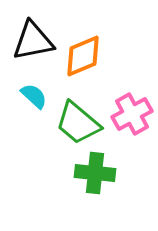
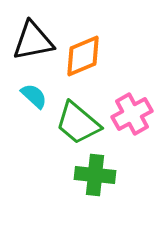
green cross: moved 2 px down
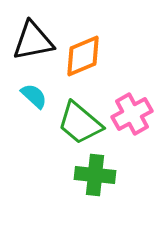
green trapezoid: moved 2 px right
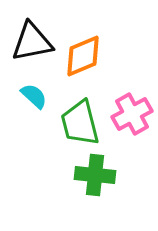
black triangle: moved 1 px left, 1 px down
green trapezoid: rotated 36 degrees clockwise
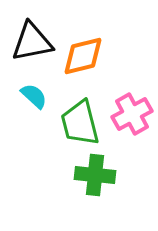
orange diamond: rotated 9 degrees clockwise
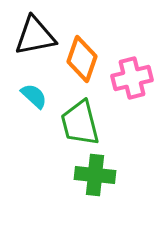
black triangle: moved 3 px right, 6 px up
orange diamond: moved 1 px left, 3 px down; rotated 57 degrees counterclockwise
pink cross: moved 36 px up; rotated 15 degrees clockwise
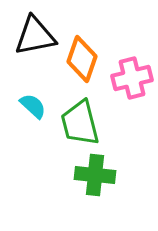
cyan semicircle: moved 1 px left, 10 px down
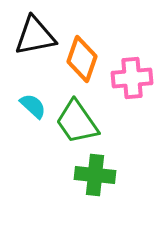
pink cross: rotated 9 degrees clockwise
green trapezoid: moved 3 px left, 1 px up; rotated 21 degrees counterclockwise
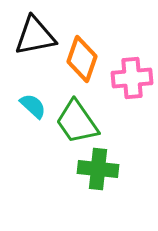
green cross: moved 3 px right, 6 px up
